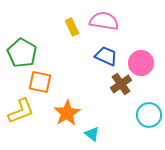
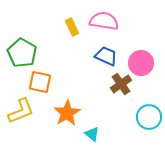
cyan circle: moved 2 px down
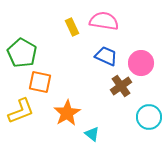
brown cross: moved 2 px down
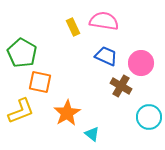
yellow rectangle: moved 1 px right
brown cross: rotated 25 degrees counterclockwise
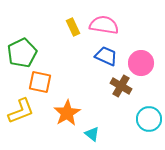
pink semicircle: moved 4 px down
green pentagon: rotated 16 degrees clockwise
cyan circle: moved 2 px down
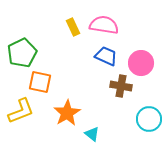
brown cross: rotated 20 degrees counterclockwise
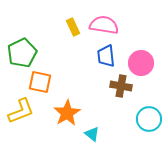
blue trapezoid: rotated 120 degrees counterclockwise
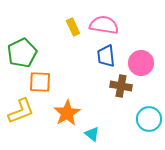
orange square: rotated 10 degrees counterclockwise
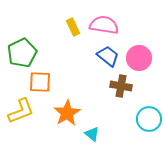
blue trapezoid: moved 2 px right; rotated 135 degrees clockwise
pink circle: moved 2 px left, 5 px up
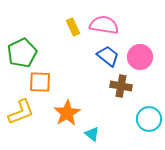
pink circle: moved 1 px right, 1 px up
yellow L-shape: moved 1 px down
